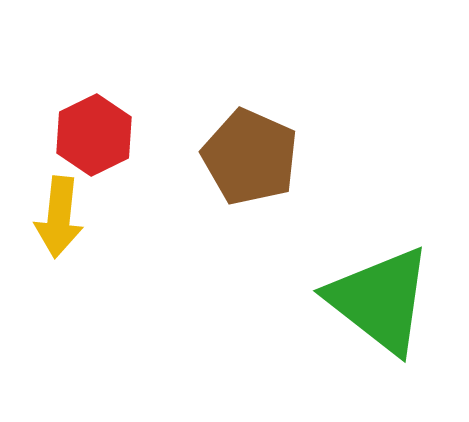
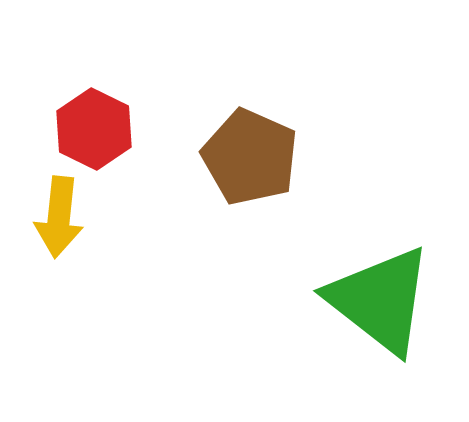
red hexagon: moved 6 px up; rotated 8 degrees counterclockwise
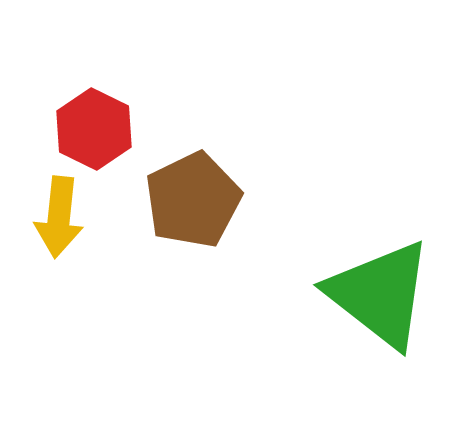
brown pentagon: moved 57 px left, 43 px down; rotated 22 degrees clockwise
green triangle: moved 6 px up
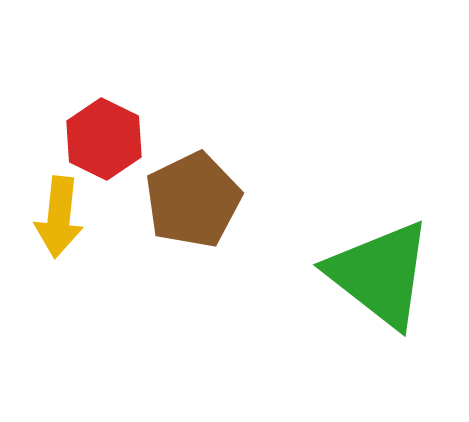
red hexagon: moved 10 px right, 10 px down
green triangle: moved 20 px up
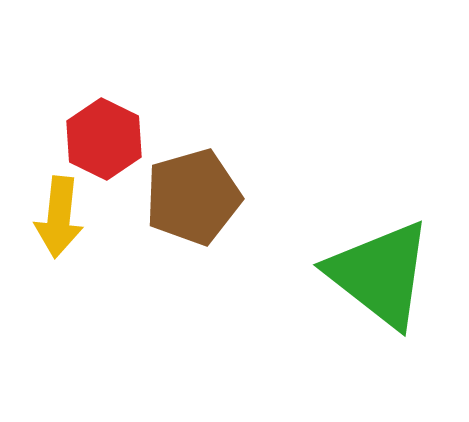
brown pentagon: moved 3 px up; rotated 10 degrees clockwise
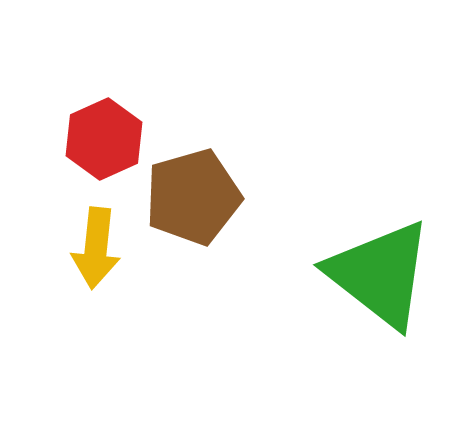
red hexagon: rotated 10 degrees clockwise
yellow arrow: moved 37 px right, 31 px down
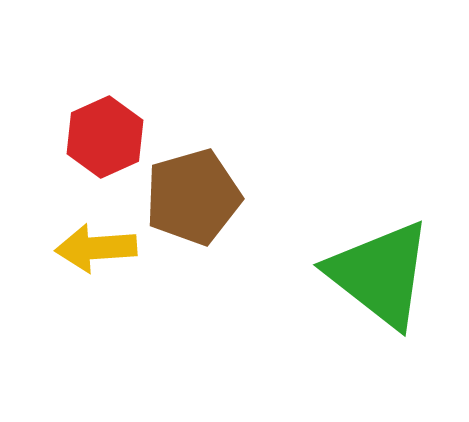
red hexagon: moved 1 px right, 2 px up
yellow arrow: rotated 80 degrees clockwise
